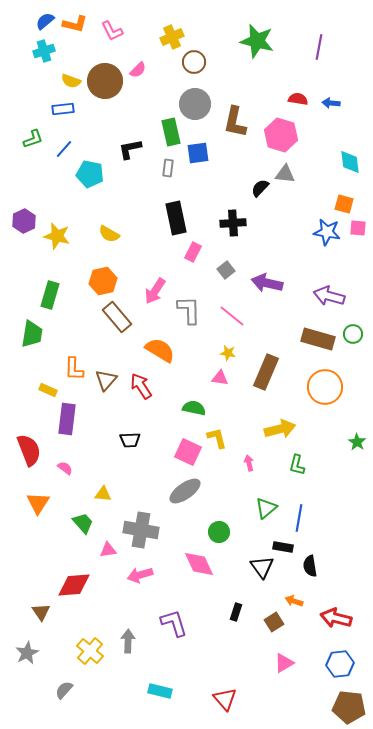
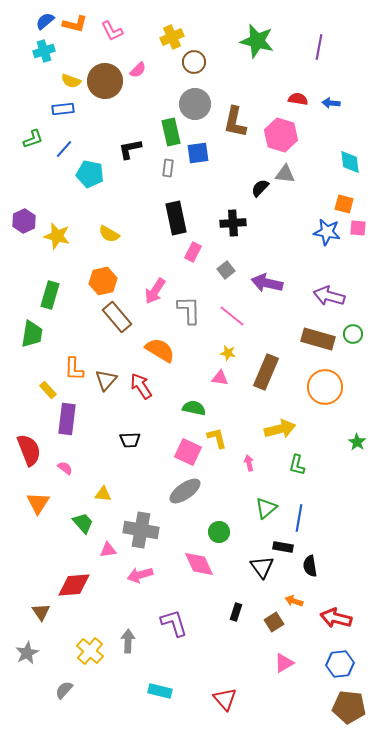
yellow rectangle at (48, 390): rotated 24 degrees clockwise
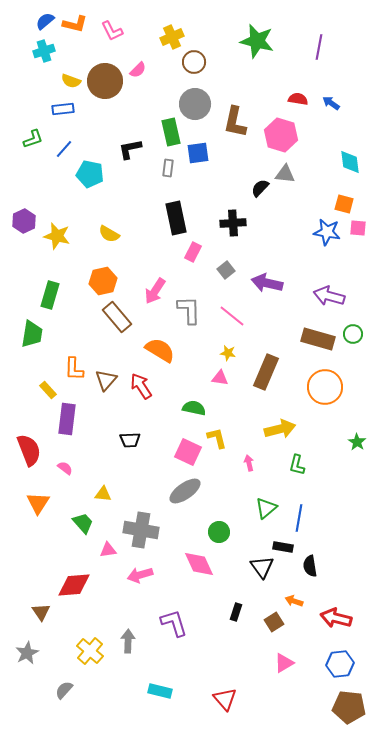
blue arrow at (331, 103): rotated 30 degrees clockwise
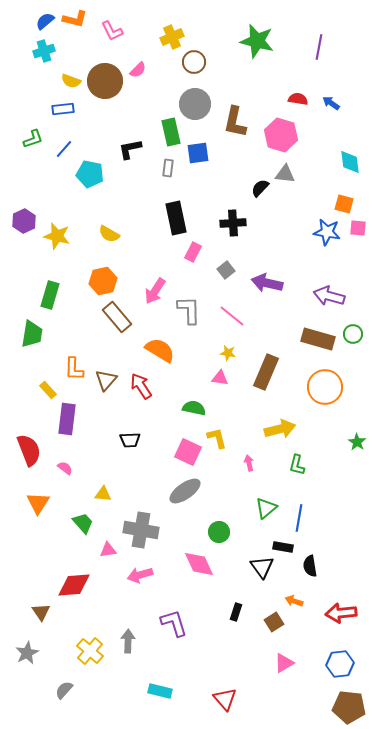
orange L-shape at (75, 24): moved 5 px up
red arrow at (336, 618): moved 5 px right, 5 px up; rotated 20 degrees counterclockwise
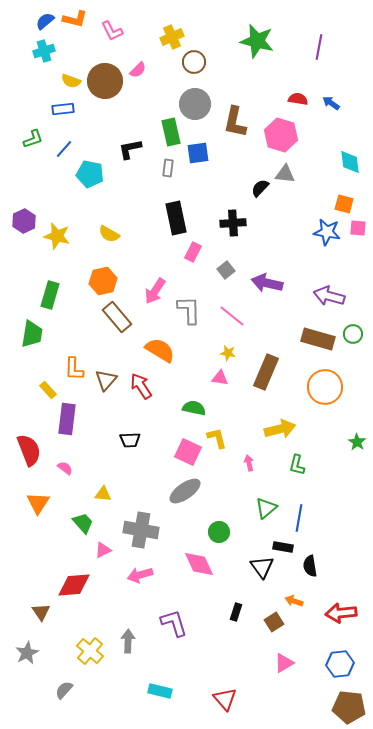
pink triangle at (108, 550): moved 5 px left; rotated 18 degrees counterclockwise
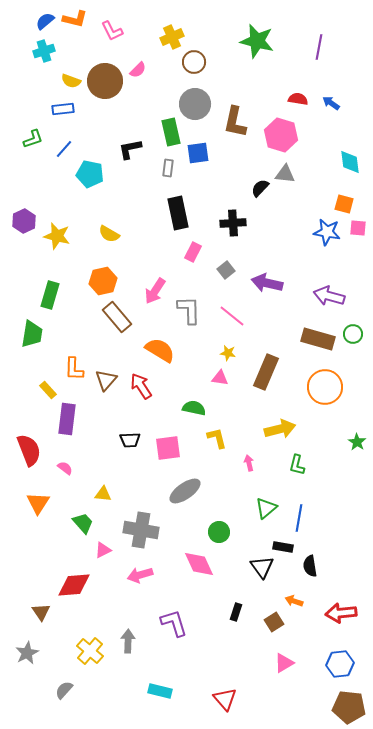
black rectangle at (176, 218): moved 2 px right, 5 px up
pink square at (188, 452): moved 20 px left, 4 px up; rotated 32 degrees counterclockwise
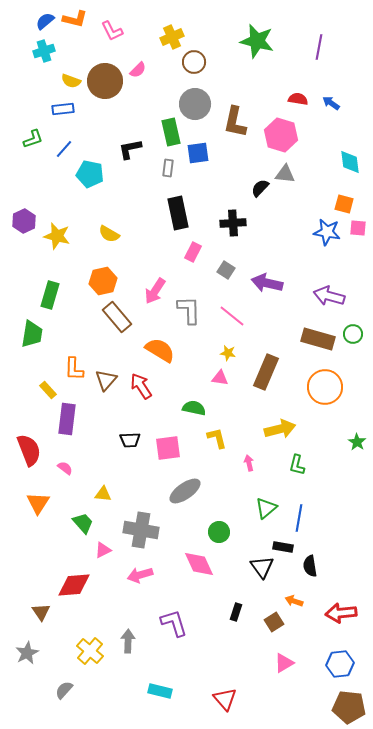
gray square at (226, 270): rotated 18 degrees counterclockwise
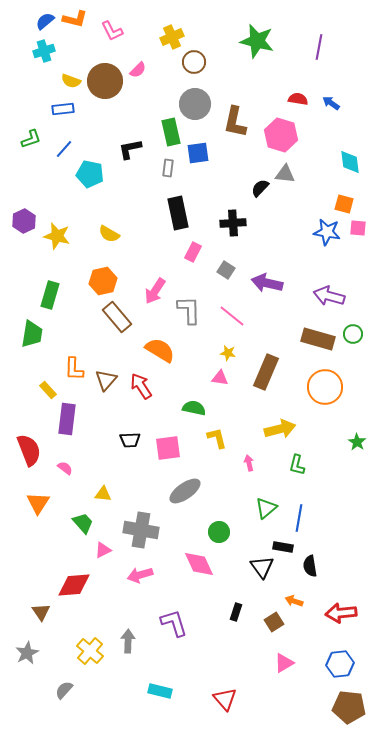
green L-shape at (33, 139): moved 2 px left
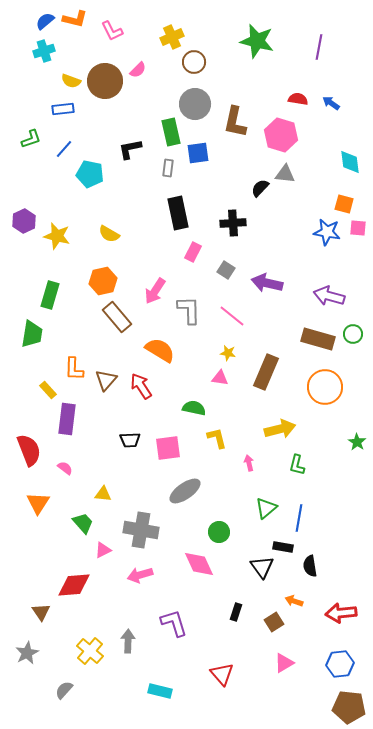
red triangle at (225, 699): moved 3 px left, 25 px up
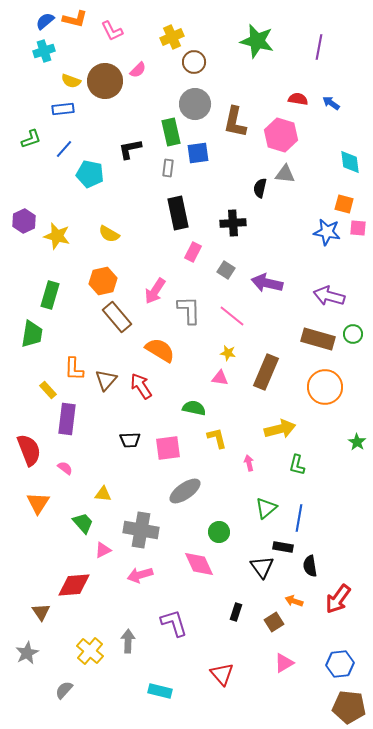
black semicircle at (260, 188): rotated 30 degrees counterclockwise
red arrow at (341, 613): moved 3 px left, 14 px up; rotated 48 degrees counterclockwise
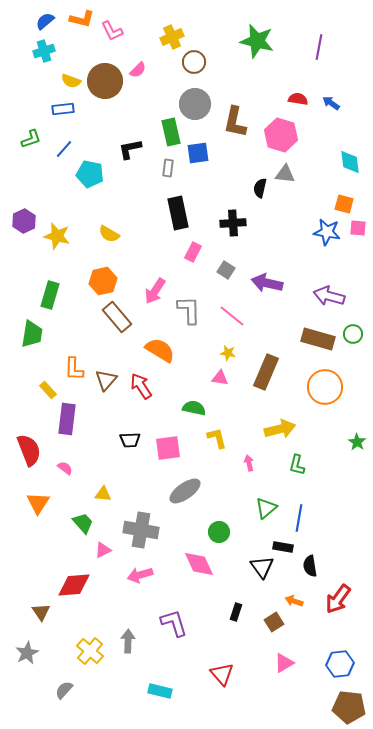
orange L-shape at (75, 19): moved 7 px right
